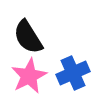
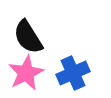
pink star: moved 3 px left, 3 px up
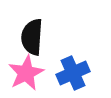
black semicircle: moved 4 px right; rotated 36 degrees clockwise
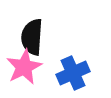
pink star: moved 2 px left, 6 px up
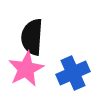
pink star: moved 2 px right, 2 px down
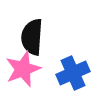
pink star: moved 3 px left; rotated 6 degrees clockwise
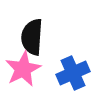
pink star: rotated 6 degrees counterclockwise
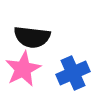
black semicircle: rotated 87 degrees counterclockwise
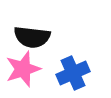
pink star: rotated 9 degrees clockwise
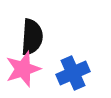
black semicircle: rotated 93 degrees counterclockwise
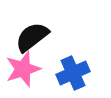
black semicircle: rotated 132 degrees counterclockwise
